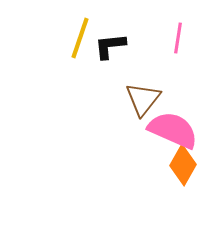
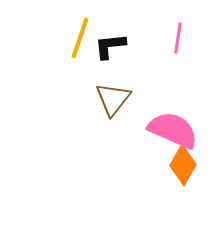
brown triangle: moved 30 px left
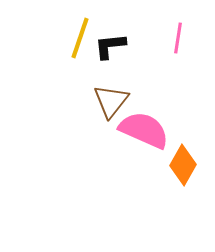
brown triangle: moved 2 px left, 2 px down
pink semicircle: moved 29 px left
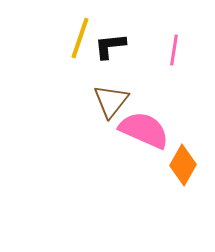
pink line: moved 4 px left, 12 px down
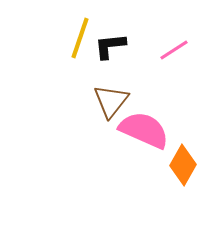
pink line: rotated 48 degrees clockwise
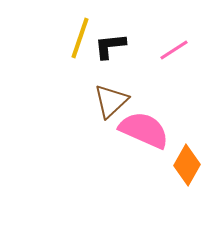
brown triangle: rotated 9 degrees clockwise
orange diamond: moved 4 px right
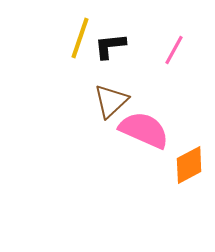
pink line: rotated 28 degrees counterclockwise
orange diamond: moved 2 px right; rotated 33 degrees clockwise
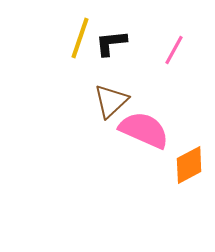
black L-shape: moved 1 px right, 3 px up
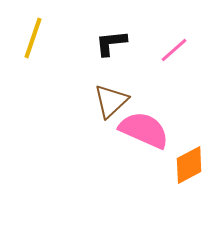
yellow line: moved 47 px left
pink line: rotated 20 degrees clockwise
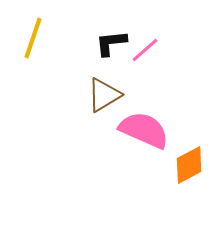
pink line: moved 29 px left
brown triangle: moved 7 px left, 6 px up; rotated 12 degrees clockwise
